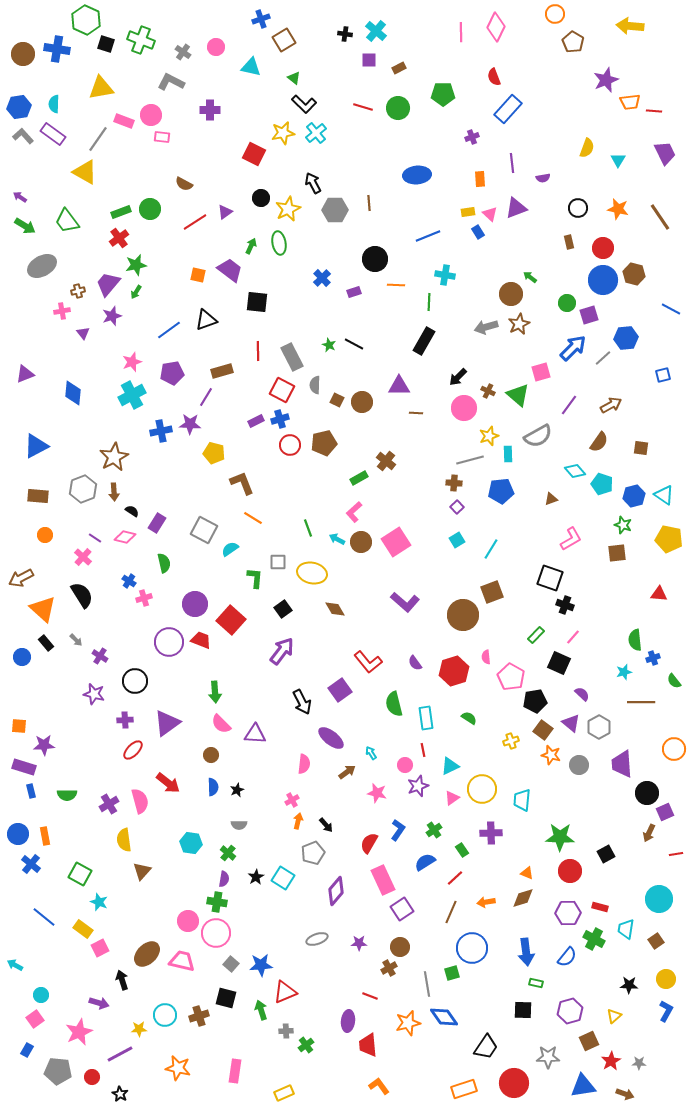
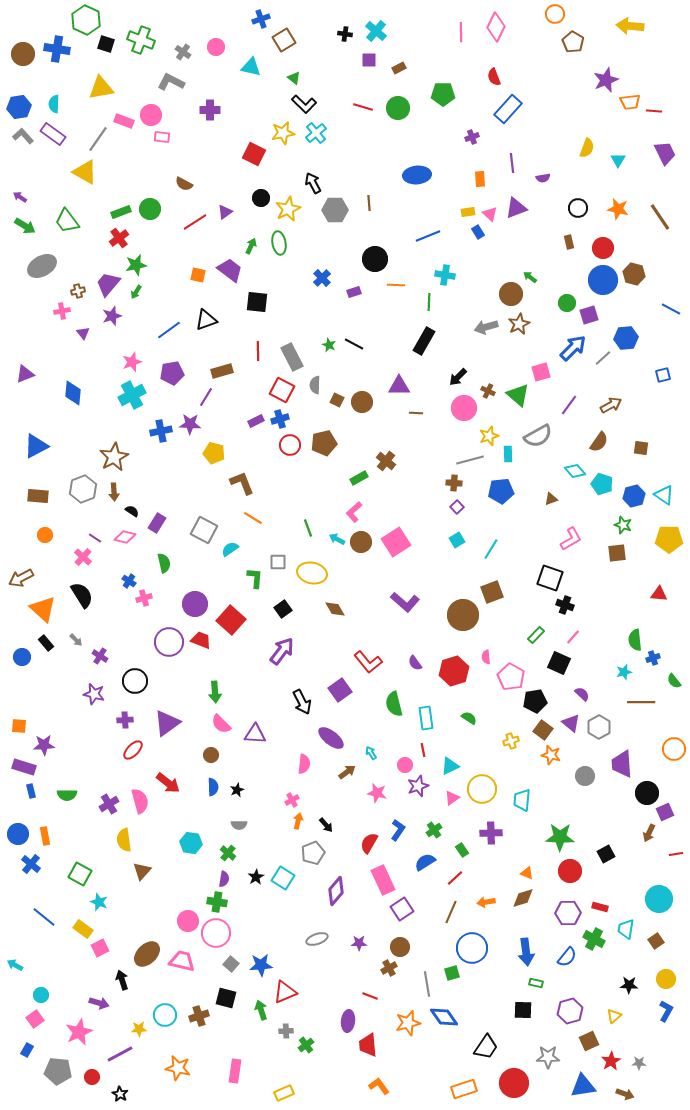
yellow pentagon at (669, 539): rotated 12 degrees counterclockwise
gray circle at (579, 765): moved 6 px right, 11 px down
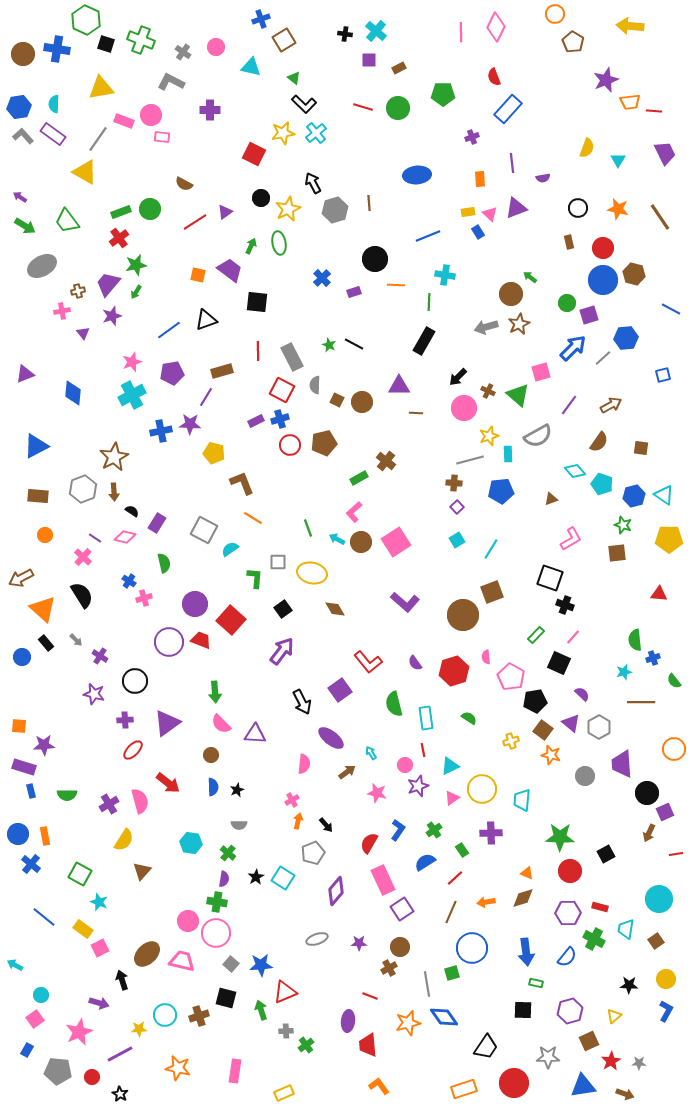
gray hexagon at (335, 210): rotated 15 degrees counterclockwise
yellow semicircle at (124, 840): rotated 140 degrees counterclockwise
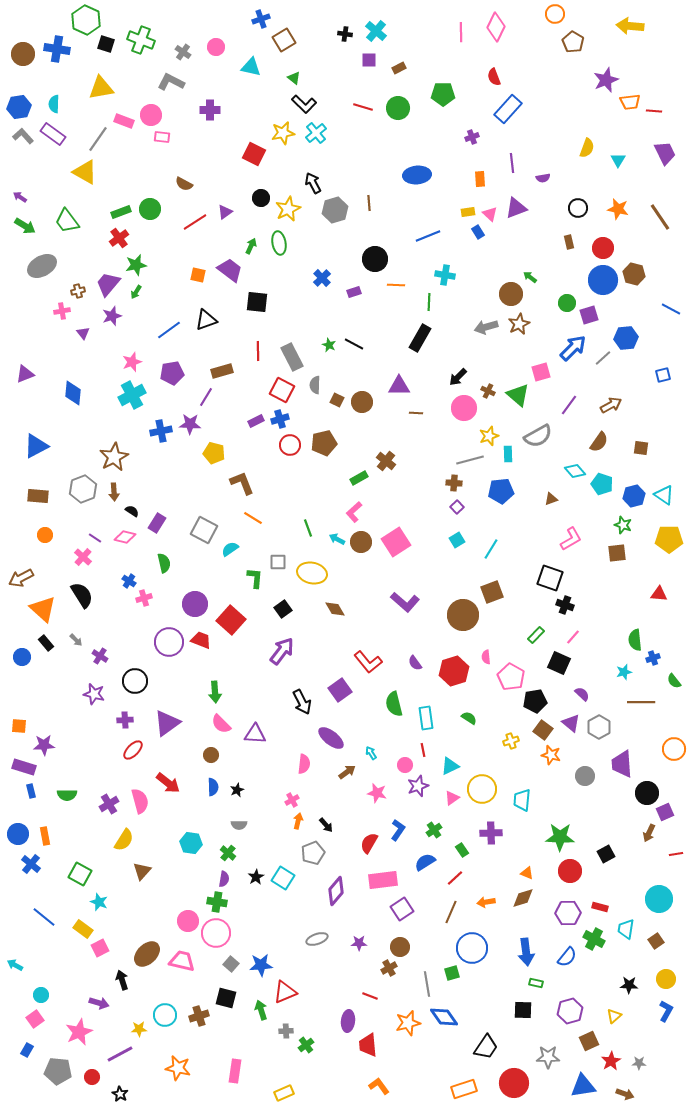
black rectangle at (424, 341): moved 4 px left, 3 px up
pink rectangle at (383, 880): rotated 72 degrees counterclockwise
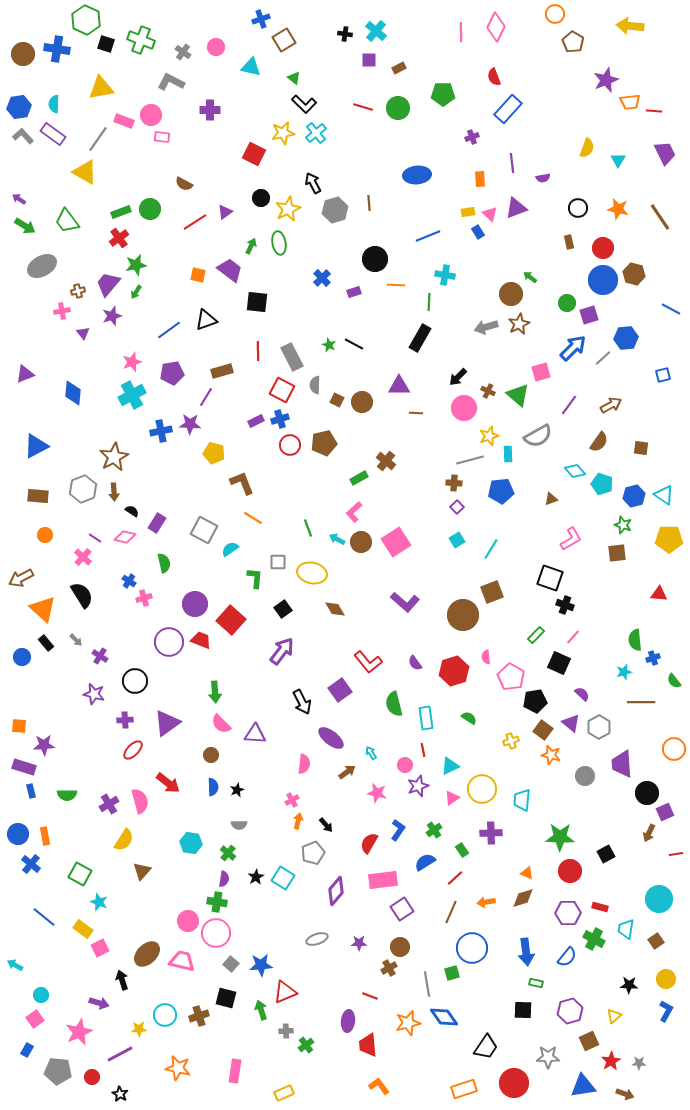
purple arrow at (20, 197): moved 1 px left, 2 px down
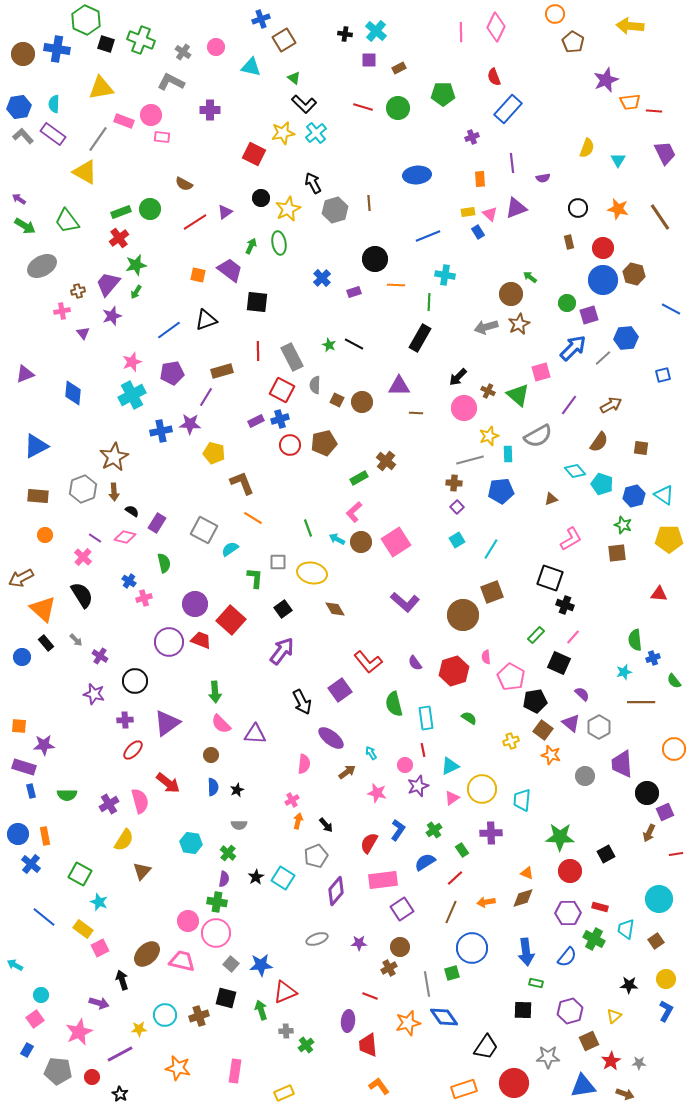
gray pentagon at (313, 853): moved 3 px right, 3 px down
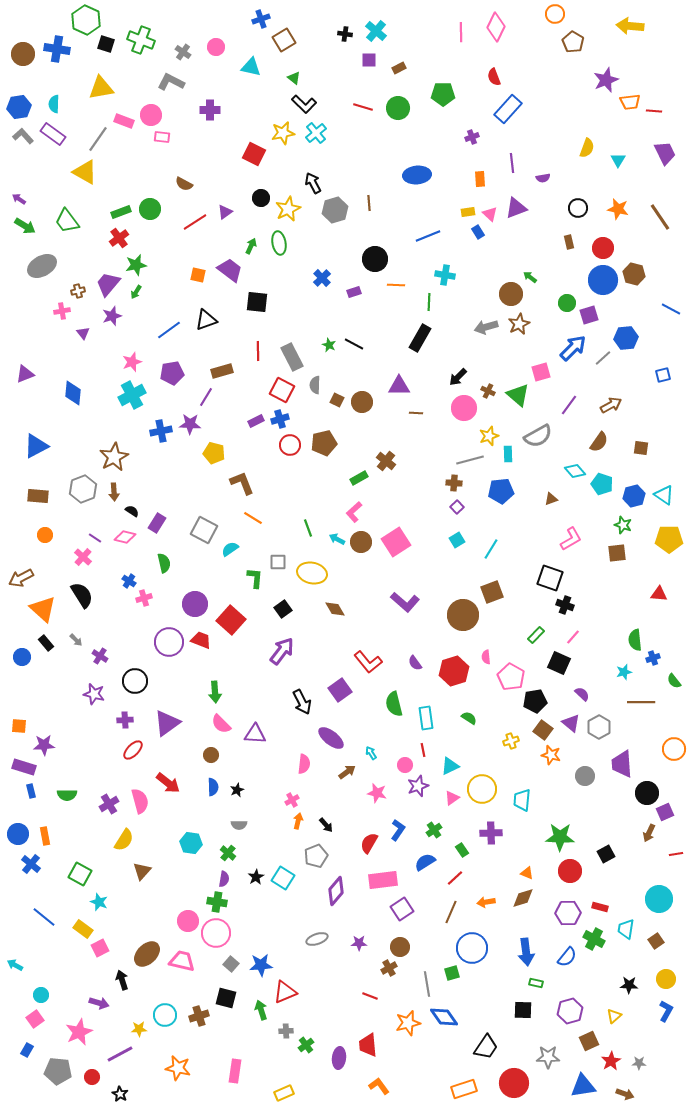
purple ellipse at (348, 1021): moved 9 px left, 37 px down
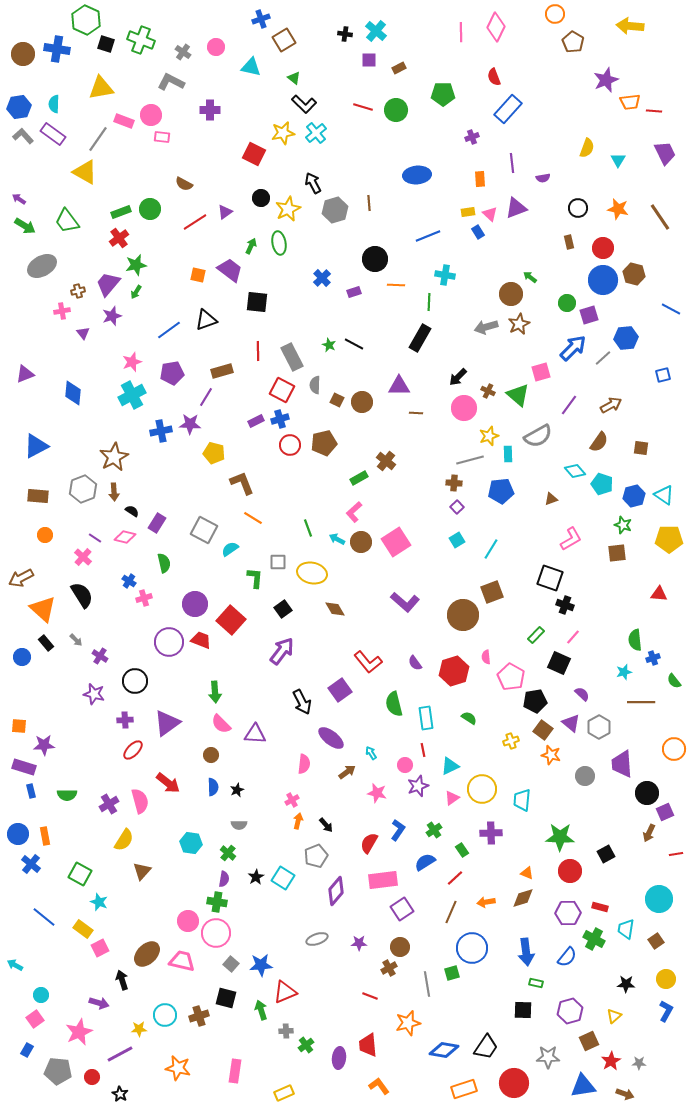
green circle at (398, 108): moved 2 px left, 2 px down
black star at (629, 985): moved 3 px left, 1 px up
blue diamond at (444, 1017): moved 33 px down; rotated 44 degrees counterclockwise
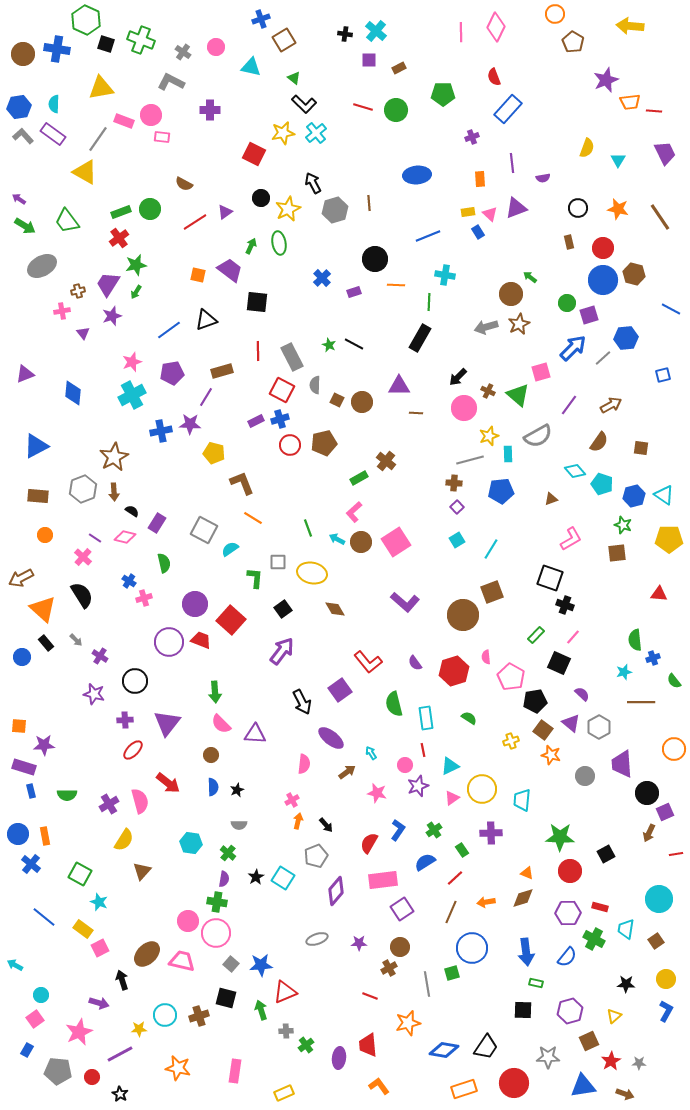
purple trapezoid at (108, 284): rotated 8 degrees counterclockwise
purple triangle at (167, 723): rotated 16 degrees counterclockwise
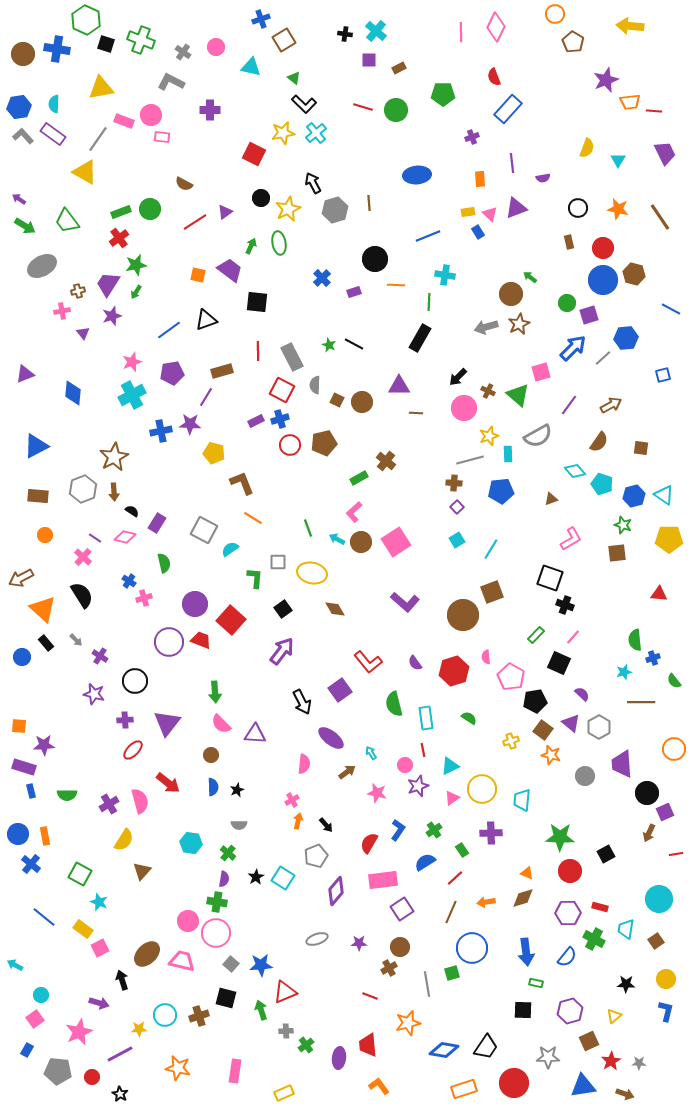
blue L-shape at (666, 1011): rotated 15 degrees counterclockwise
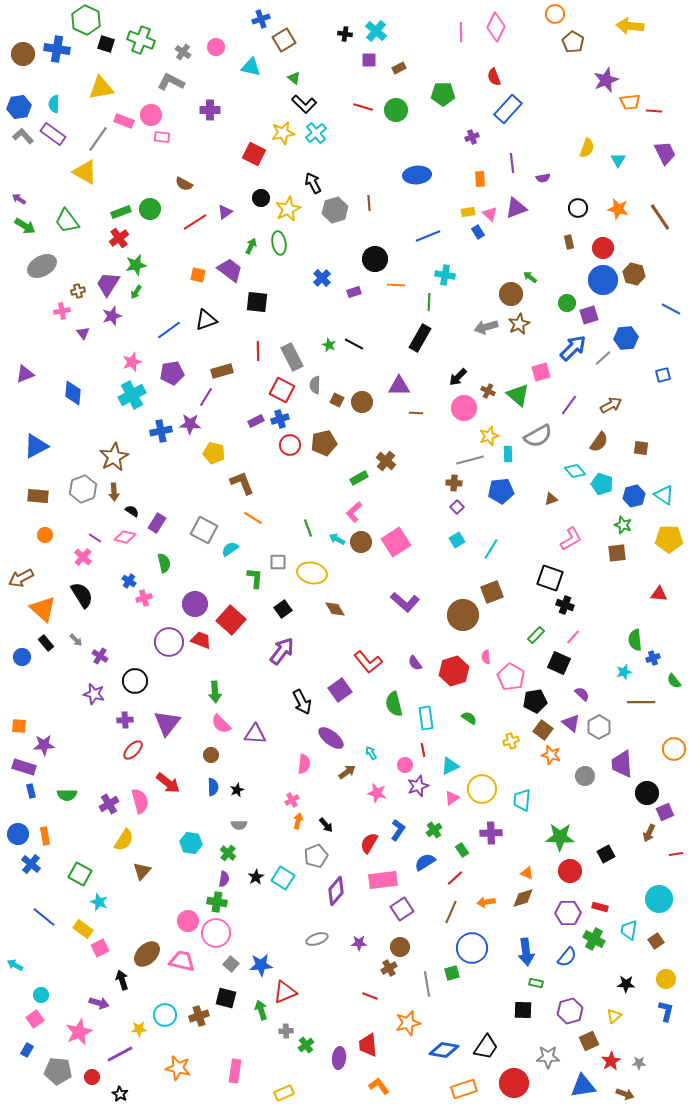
cyan trapezoid at (626, 929): moved 3 px right, 1 px down
